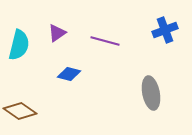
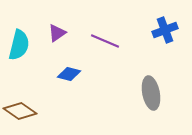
purple line: rotated 8 degrees clockwise
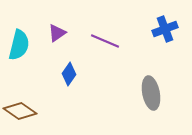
blue cross: moved 1 px up
blue diamond: rotated 70 degrees counterclockwise
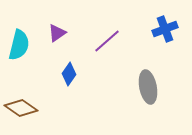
purple line: moved 2 px right; rotated 64 degrees counterclockwise
gray ellipse: moved 3 px left, 6 px up
brown diamond: moved 1 px right, 3 px up
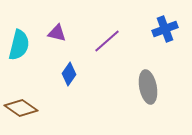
purple triangle: rotated 48 degrees clockwise
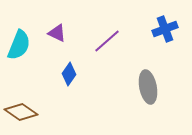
purple triangle: rotated 12 degrees clockwise
cyan semicircle: rotated 8 degrees clockwise
brown diamond: moved 4 px down
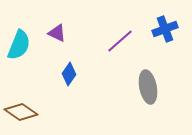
purple line: moved 13 px right
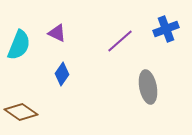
blue cross: moved 1 px right
blue diamond: moved 7 px left
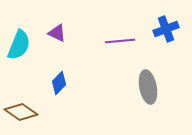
purple line: rotated 36 degrees clockwise
blue diamond: moved 3 px left, 9 px down; rotated 10 degrees clockwise
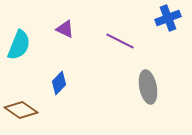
blue cross: moved 2 px right, 11 px up
purple triangle: moved 8 px right, 4 px up
purple line: rotated 32 degrees clockwise
brown diamond: moved 2 px up
